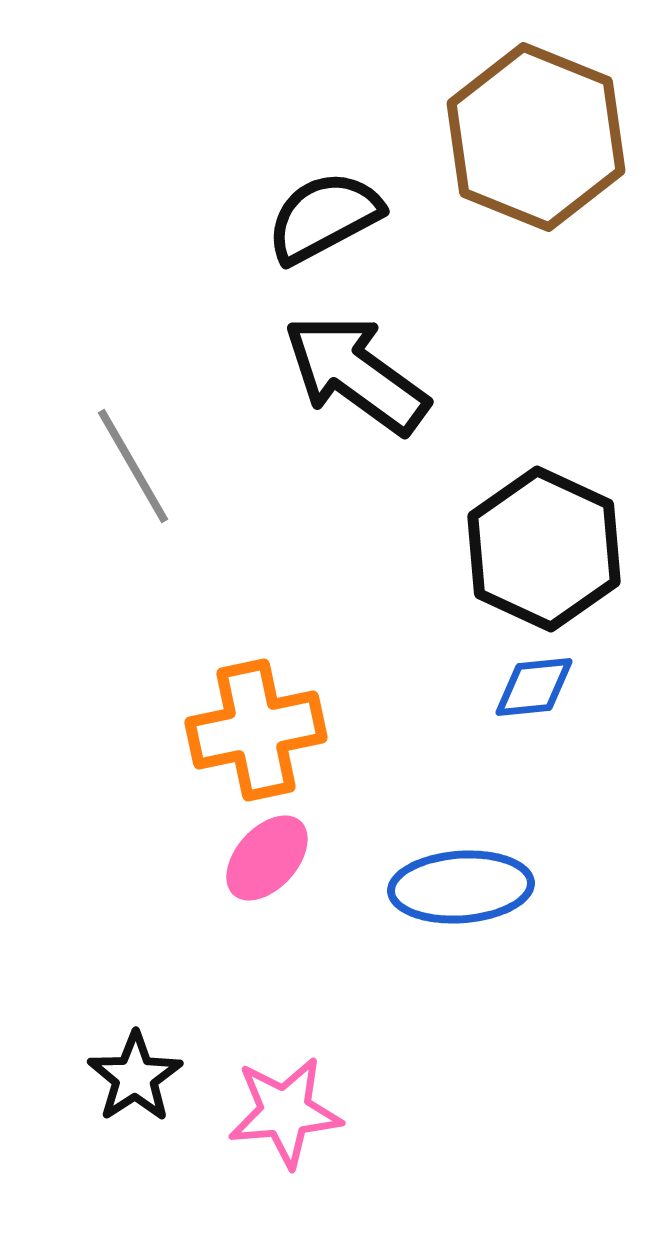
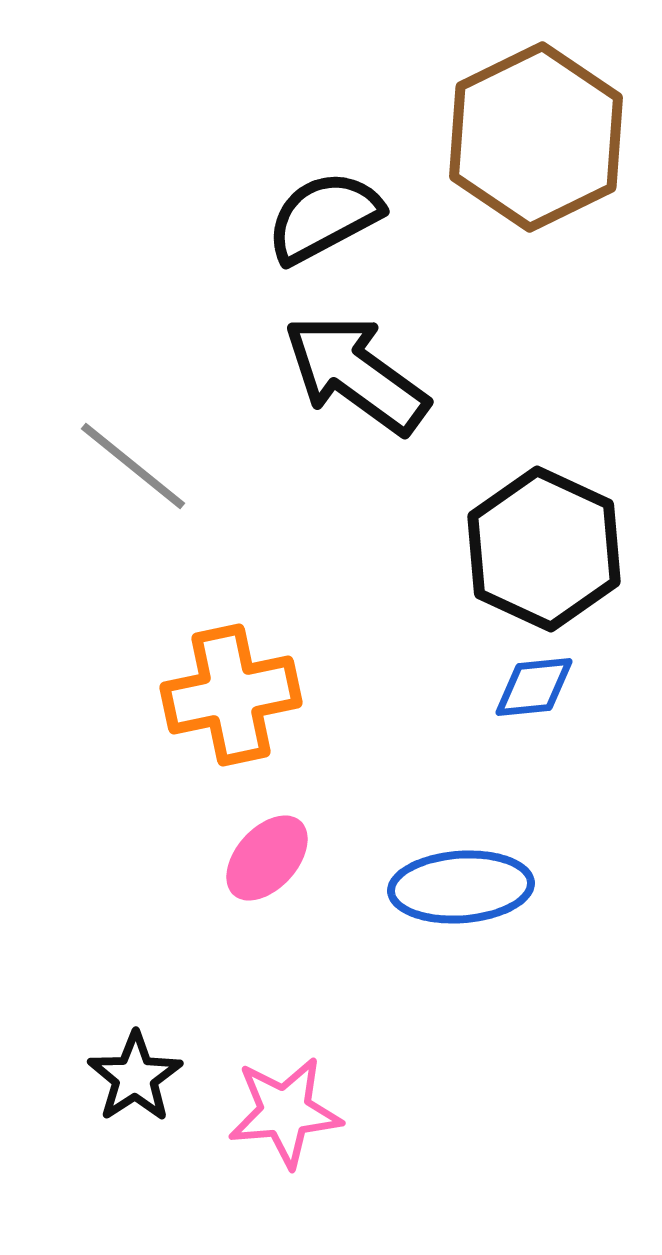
brown hexagon: rotated 12 degrees clockwise
gray line: rotated 21 degrees counterclockwise
orange cross: moved 25 px left, 35 px up
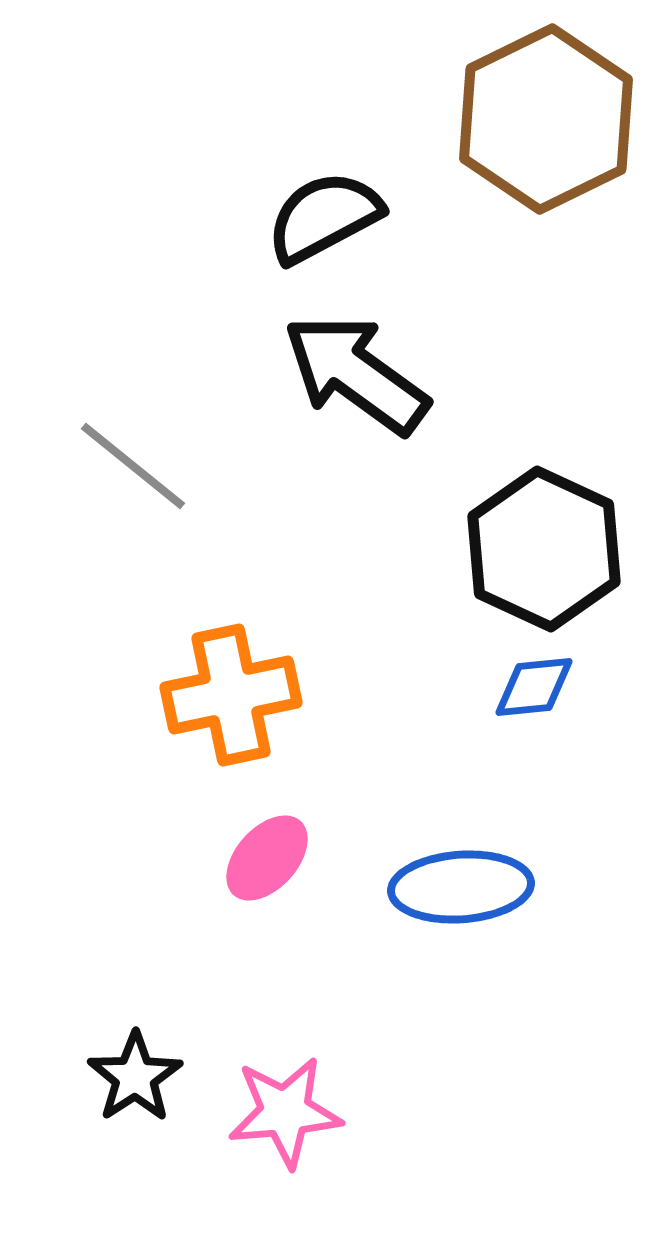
brown hexagon: moved 10 px right, 18 px up
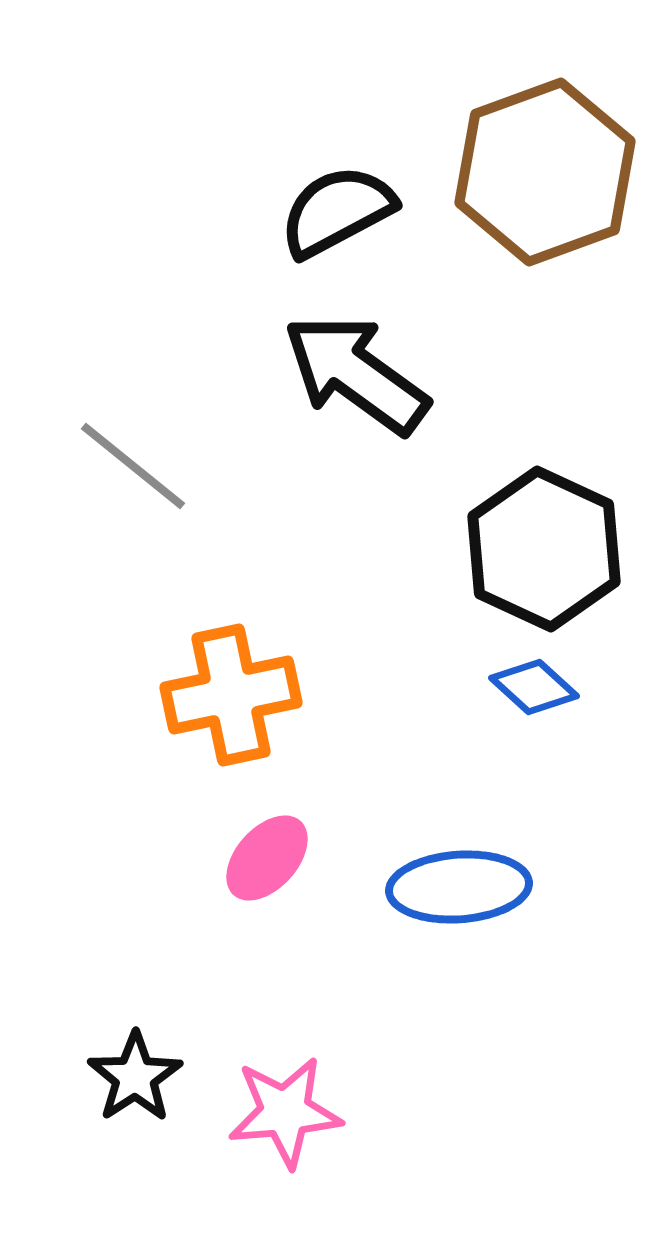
brown hexagon: moved 1 px left, 53 px down; rotated 6 degrees clockwise
black semicircle: moved 13 px right, 6 px up
blue diamond: rotated 48 degrees clockwise
blue ellipse: moved 2 px left
